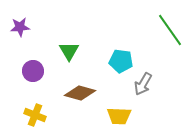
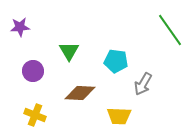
cyan pentagon: moved 5 px left
brown diamond: rotated 12 degrees counterclockwise
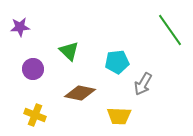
green triangle: rotated 15 degrees counterclockwise
cyan pentagon: moved 1 px right, 1 px down; rotated 15 degrees counterclockwise
purple circle: moved 2 px up
brown diamond: rotated 8 degrees clockwise
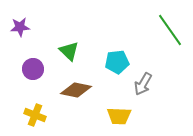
brown diamond: moved 4 px left, 3 px up
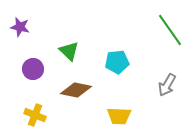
purple star: rotated 18 degrees clockwise
gray arrow: moved 24 px right, 1 px down
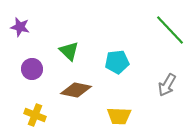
green line: rotated 8 degrees counterclockwise
purple circle: moved 1 px left
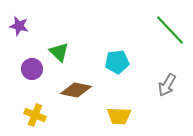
purple star: moved 1 px left, 1 px up
green triangle: moved 10 px left, 1 px down
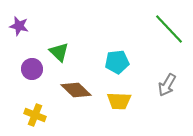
green line: moved 1 px left, 1 px up
brown diamond: rotated 32 degrees clockwise
yellow trapezoid: moved 15 px up
